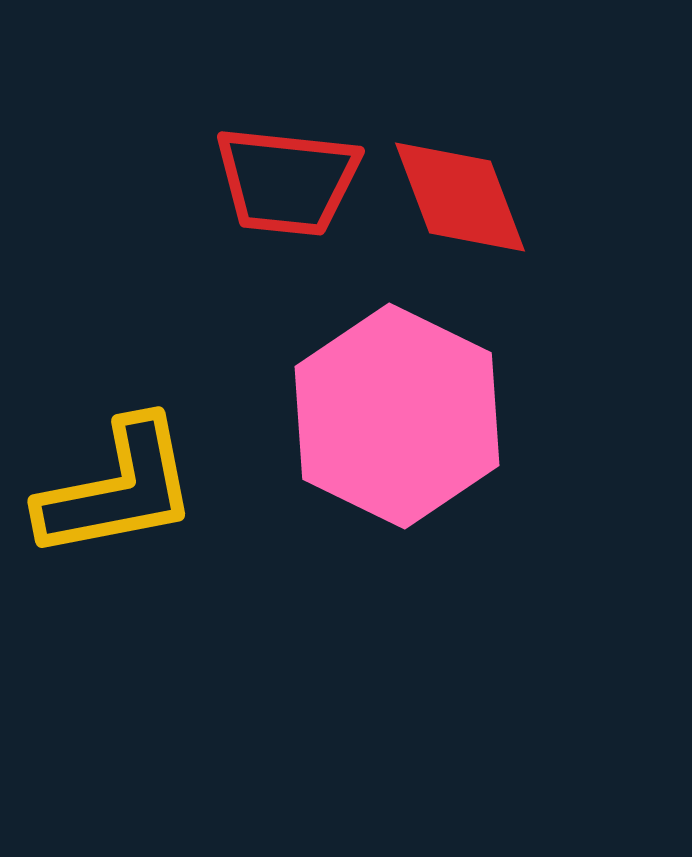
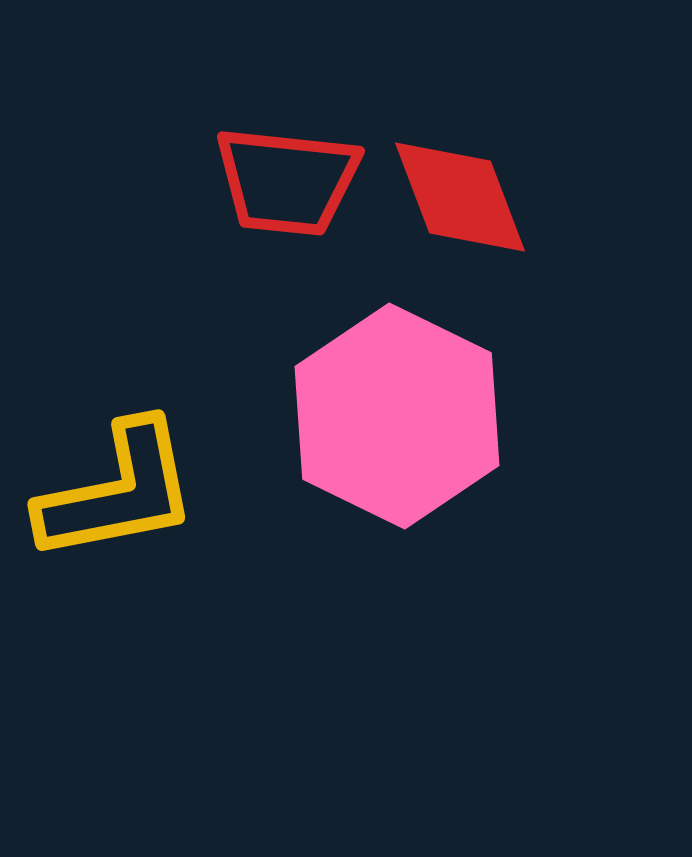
yellow L-shape: moved 3 px down
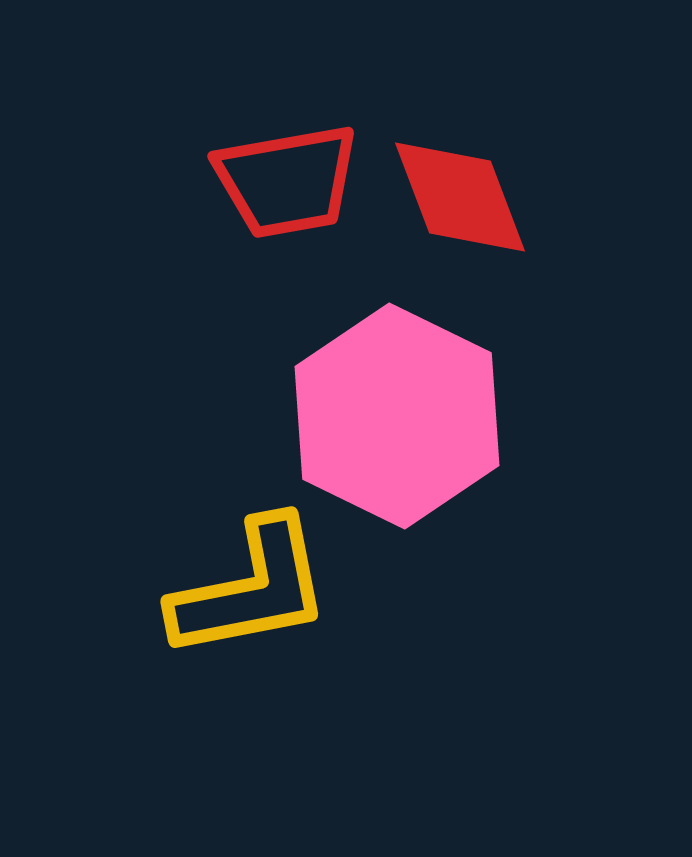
red trapezoid: rotated 16 degrees counterclockwise
yellow L-shape: moved 133 px right, 97 px down
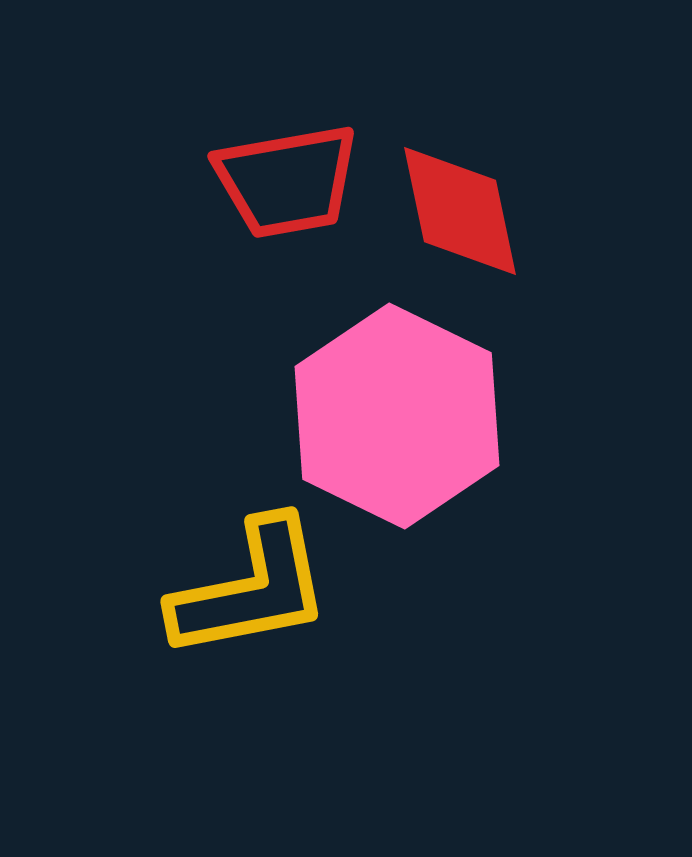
red diamond: moved 14 px down; rotated 9 degrees clockwise
